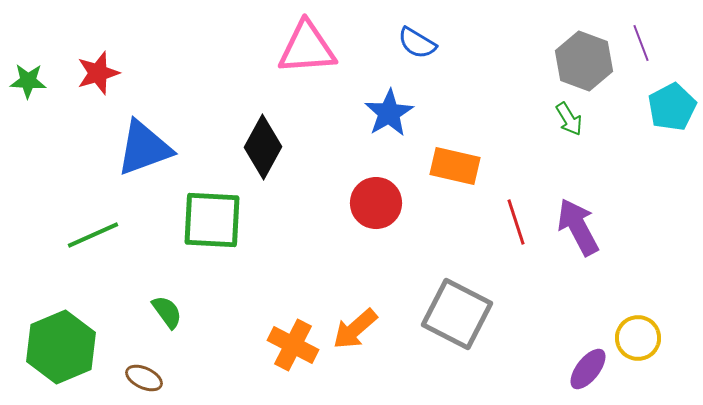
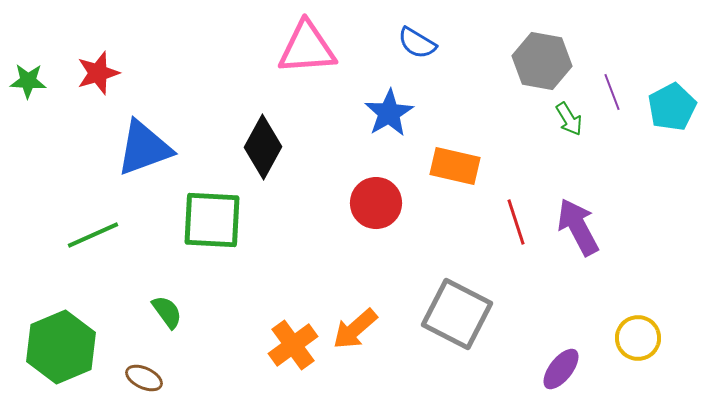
purple line: moved 29 px left, 49 px down
gray hexagon: moved 42 px left; rotated 10 degrees counterclockwise
orange cross: rotated 27 degrees clockwise
purple ellipse: moved 27 px left
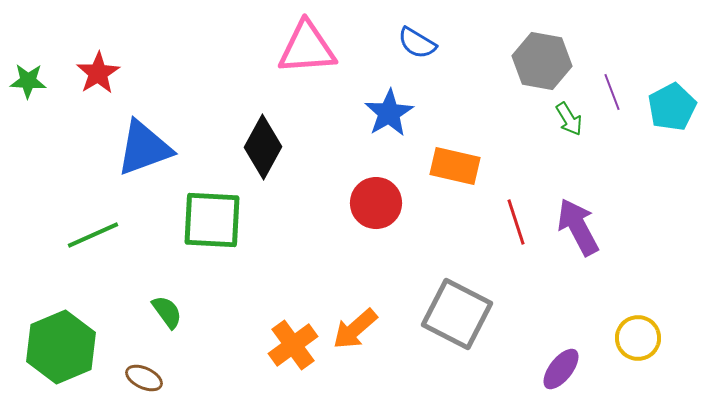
red star: rotated 15 degrees counterclockwise
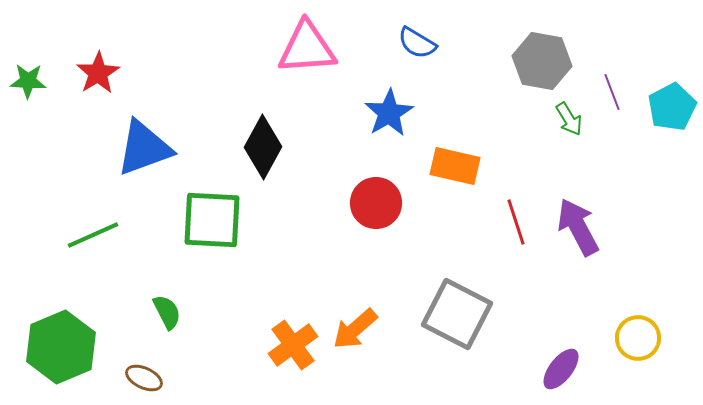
green semicircle: rotated 9 degrees clockwise
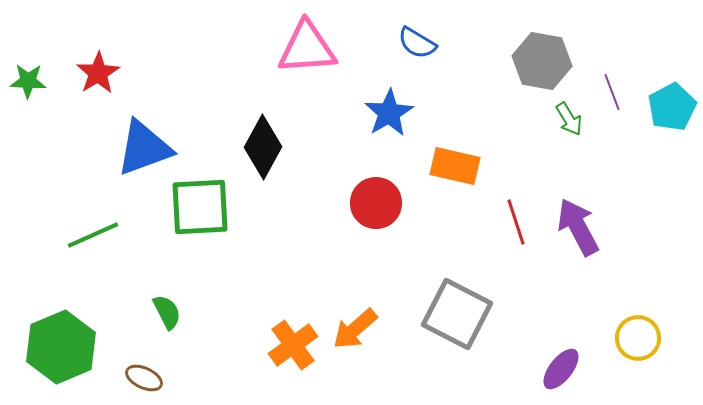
green square: moved 12 px left, 13 px up; rotated 6 degrees counterclockwise
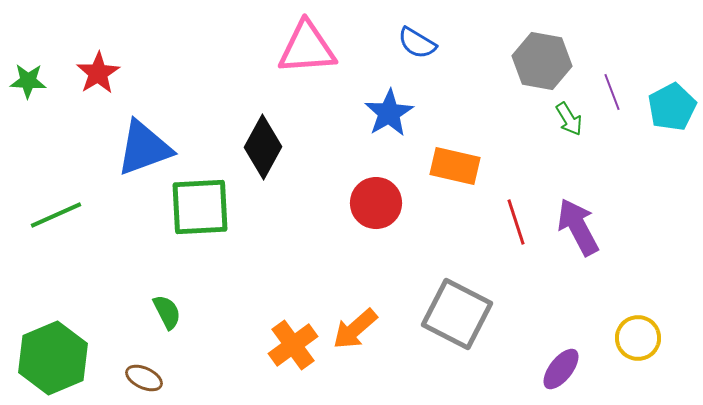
green line: moved 37 px left, 20 px up
green hexagon: moved 8 px left, 11 px down
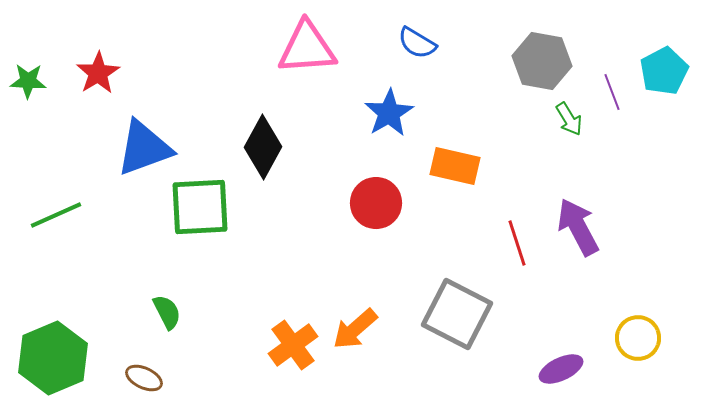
cyan pentagon: moved 8 px left, 36 px up
red line: moved 1 px right, 21 px down
purple ellipse: rotated 27 degrees clockwise
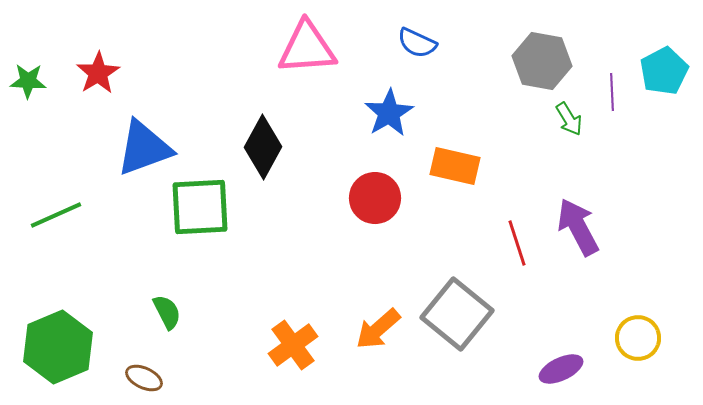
blue semicircle: rotated 6 degrees counterclockwise
purple line: rotated 18 degrees clockwise
red circle: moved 1 px left, 5 px up
gray square: rotated 12 degrees clockwise
orange arrow: moved 23 px right
green hexagon: moved 5 px right, 11 px up
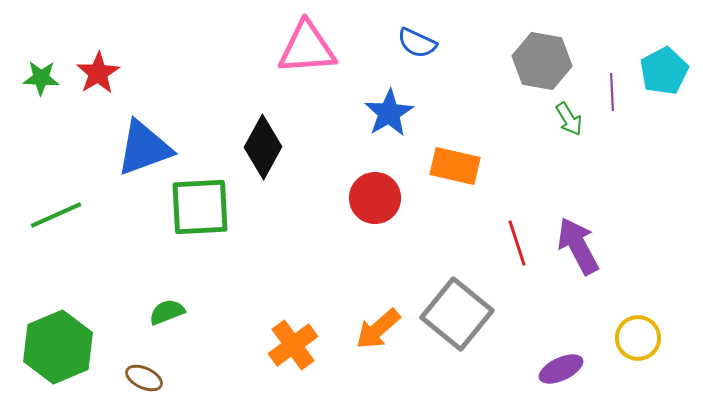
green star: moved 13 px right, 3 px up
purple arrow: moved 19 px down
green semicircle: rotated 84 degrees counterclockwise
